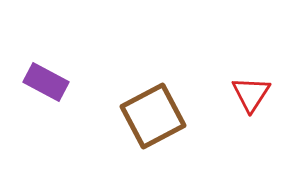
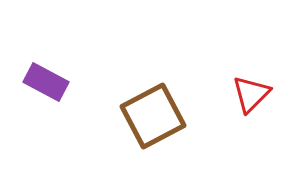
red triangle: rotated 12 degrees clockwise
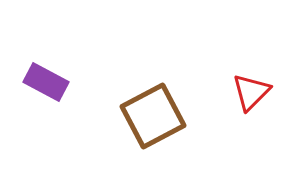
red triangle: moved 2 px up
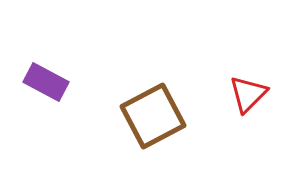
red triangle: moved 3 px left, 2 px down
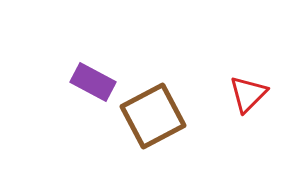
purple rectangle: moved 47 px right
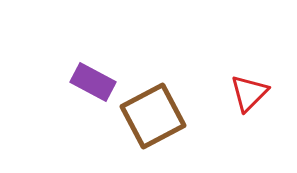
red triangle: moved 1 px right, 1 px up
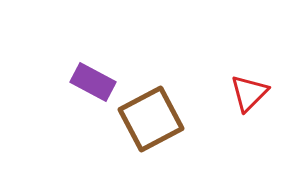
brown square: moved 2 px left, 3 px down
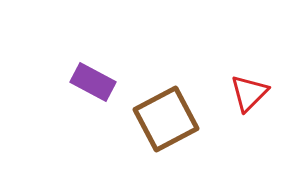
brown square: moved 15 px right
